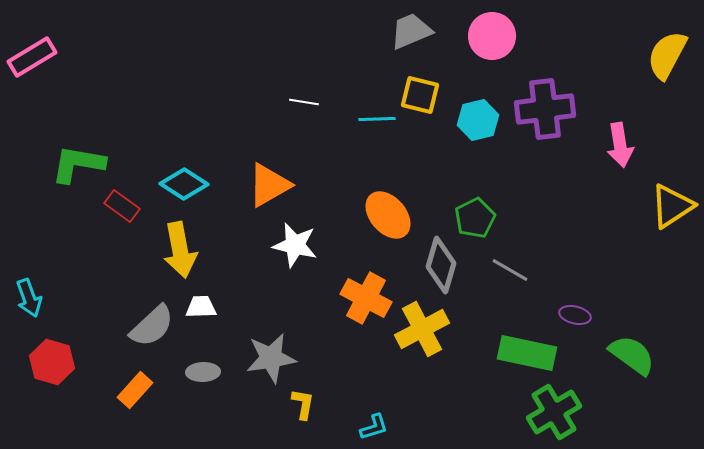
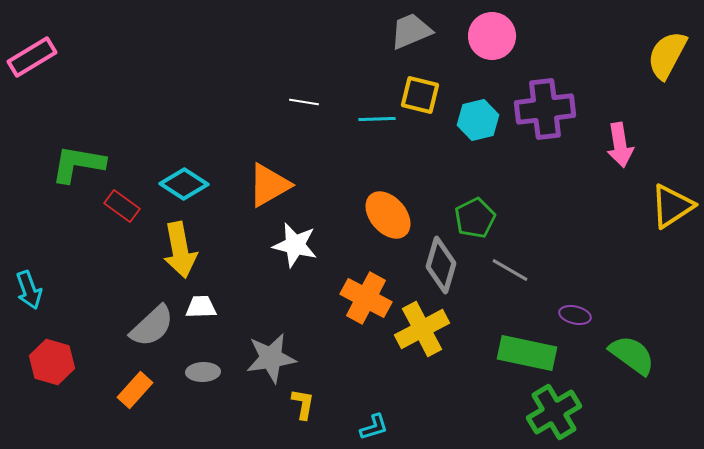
cyan arrow: moved 8 px up
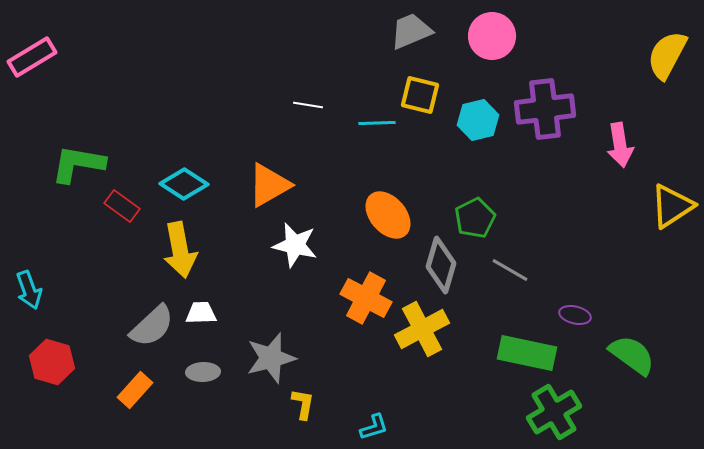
white line: moved 4 px right, 3 px down
cyan line: moved 4 px down
white trapezoid: moved 6 px down
gray star: rotated 6 degrees counterclockwise
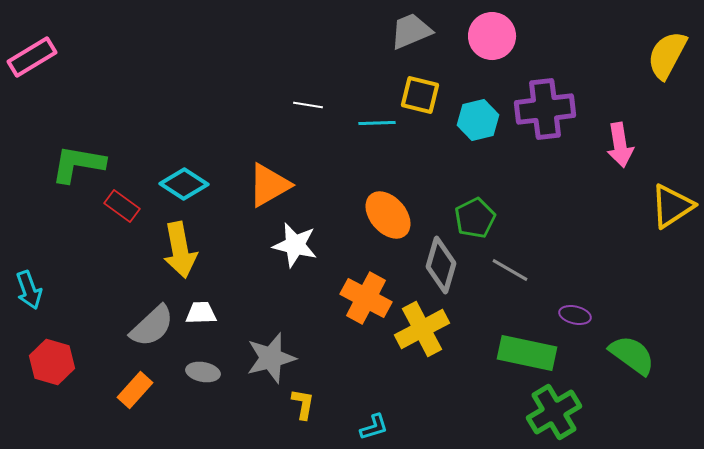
gray ellipse: rotated 12 degrees clockwise
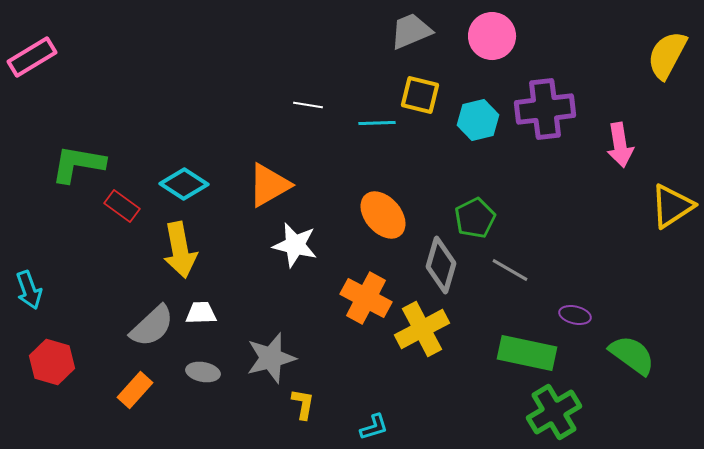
orange ellipse: moved 5 px left
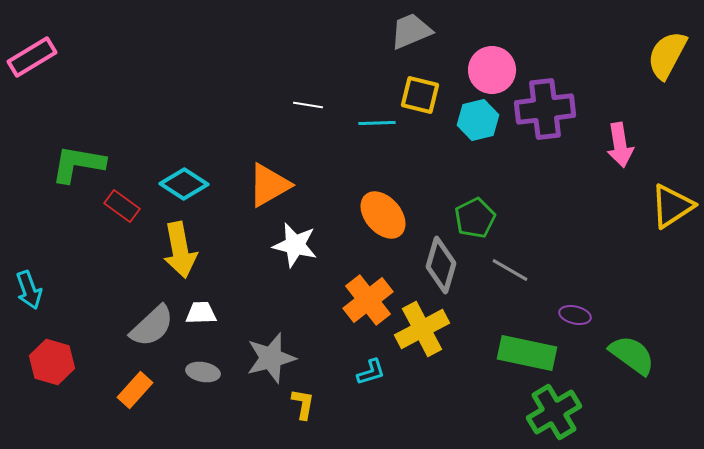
pink circle: moved 34 px down
orange cross: moved 2 px right, 2 px down; rotated 24 degrees clockwise
cyan L-shape: moved 3 px left, 55 px up
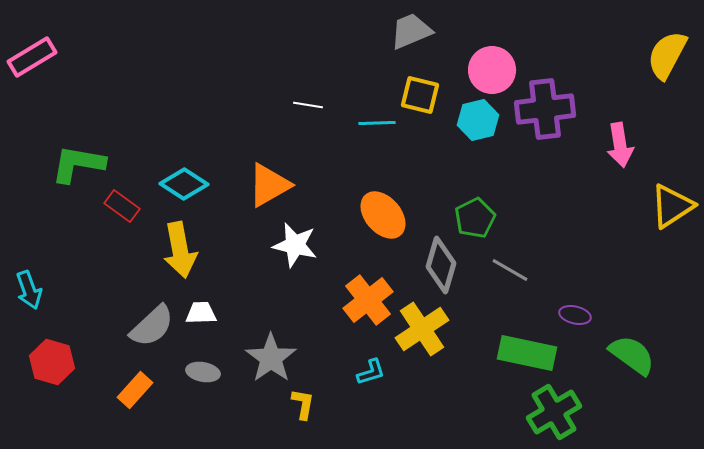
yellow cross: rotated 6 degrees counterclockwise
gray star: rotated 21 degrees counterclockwise
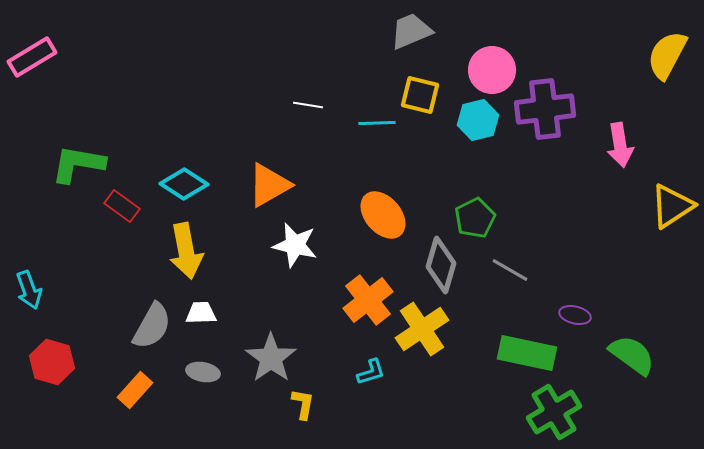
yellow arrow: moved 6 px right, 1 px down
gray semicircle: rotated 18 degrees counterclockwise
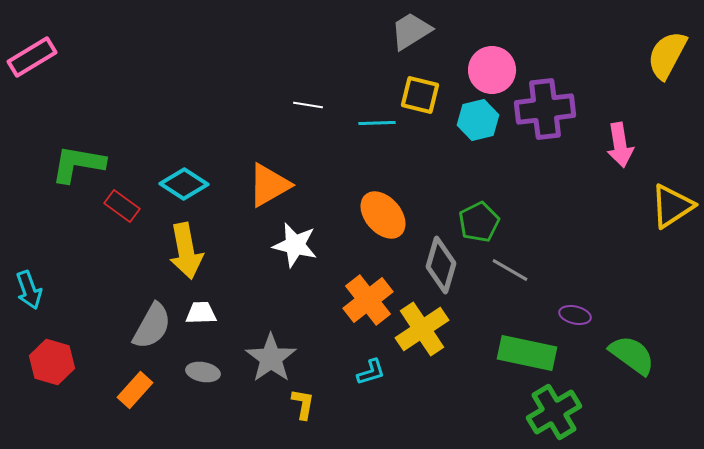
gray trapezoid: rotated 9 degrees counterclockwise
green pentagon: moved 4 px right, 4 px down
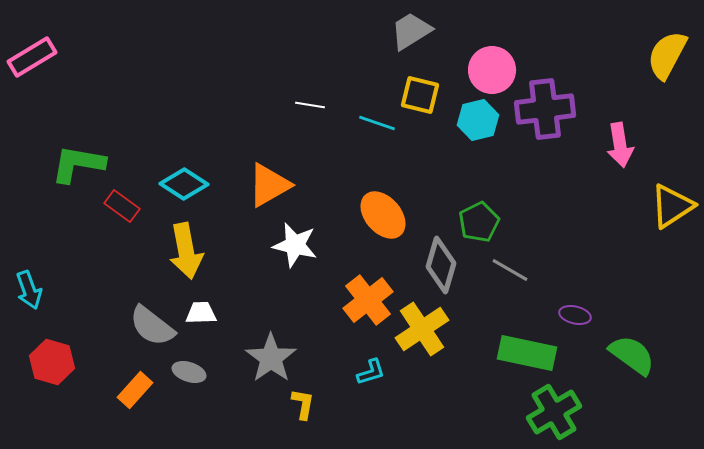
white line: moved 2 px right
cyan line: rotated 21 degrees clockwise
gray semicircle: rotated 99 degrees clockwise
gray ellipse: moved 14 px left; rotated 8 degrees clockwise
